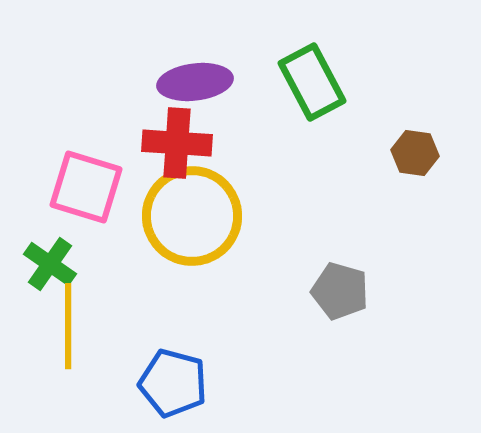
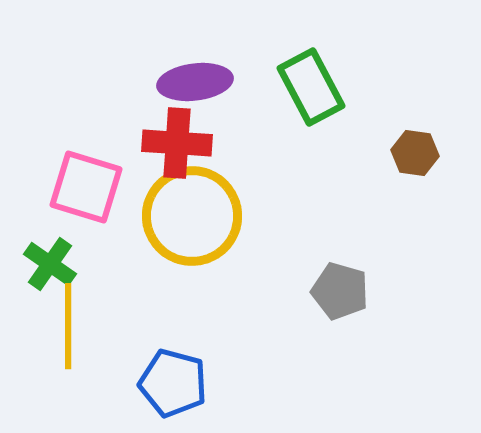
green rectangle: moved 1 px left, 5 px down
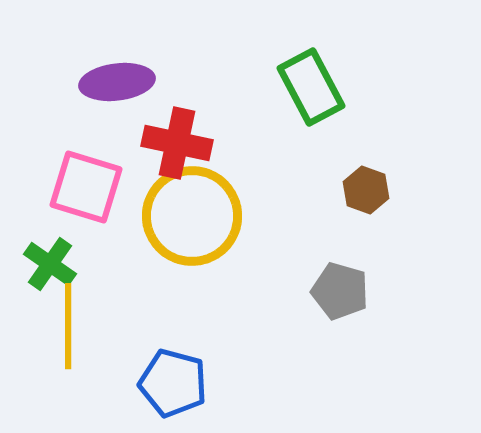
purple ellipse: moved 78 px left
red cross: rotated 8 degrees clockwise
brown hexagon: moved 49 px left, 37 px down; rotated 12 degrees clockwise
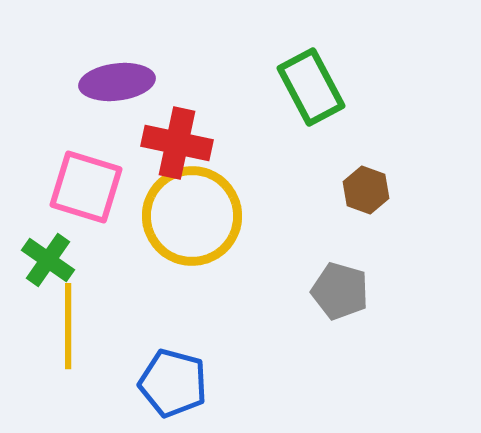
green cross: moved 2 px left, 4 px up
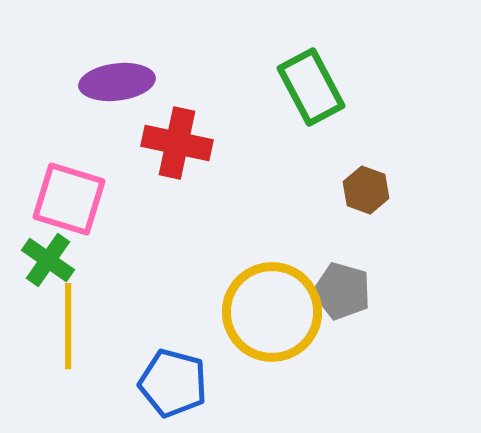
pink square: moved 17 px left, 12 px down
yellow circle: moved 80 px right, 96 px down
gray pentagon: moved 2 px right
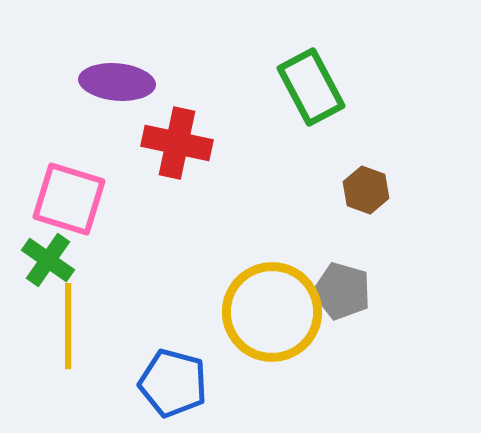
purple ellipse: rotated 12 degrees clockwise
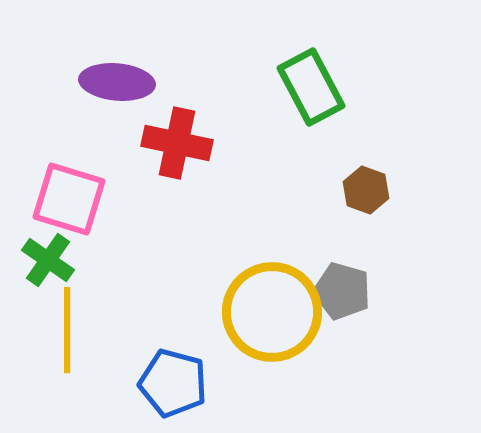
yellow line: moved 1 px left, 4 px down
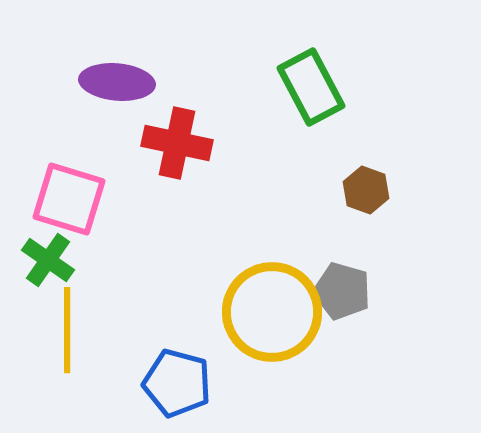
blue pentagon: moved 4 px right
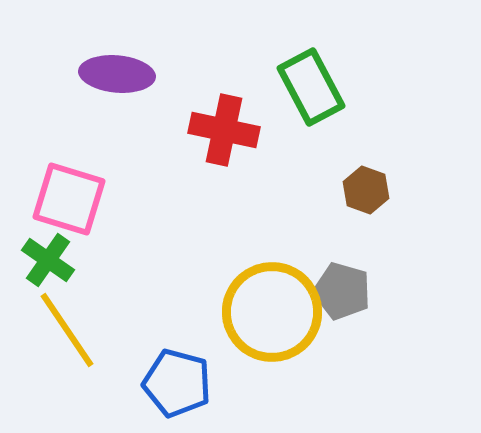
purple ellipse: moved 8 px up
red cross: moved 47 px right, 13 px up
yellow line: rotated 34 degrees counterclockwise
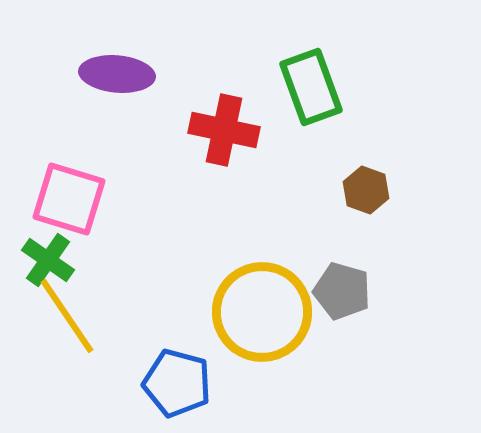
green rectangle: rotated 8 degrees clockwise
yellow circle: moved 10 px left
yellow line: moved 14 px up
